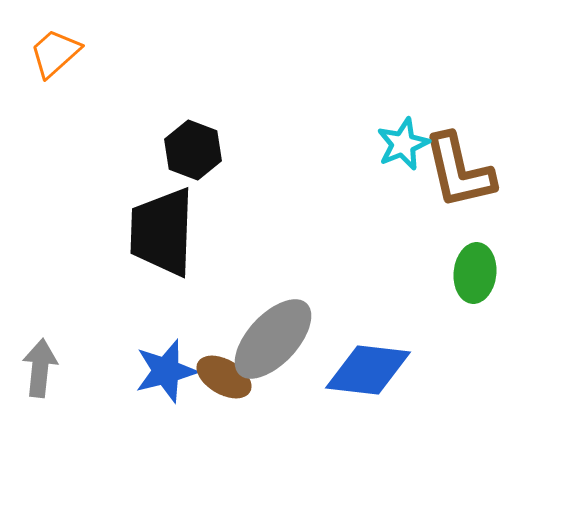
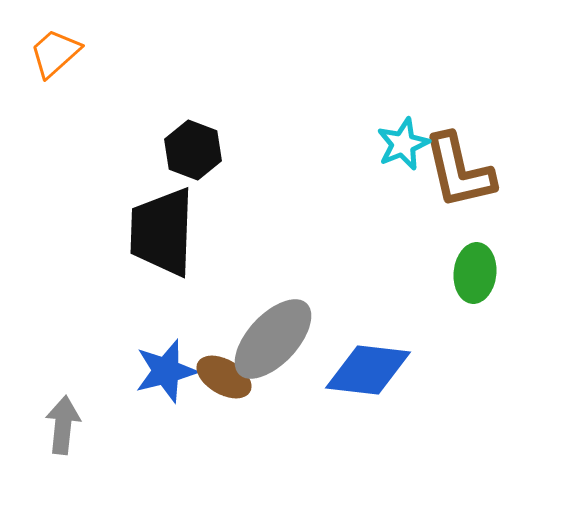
gray arrow: moved 23 px right, 57 px down
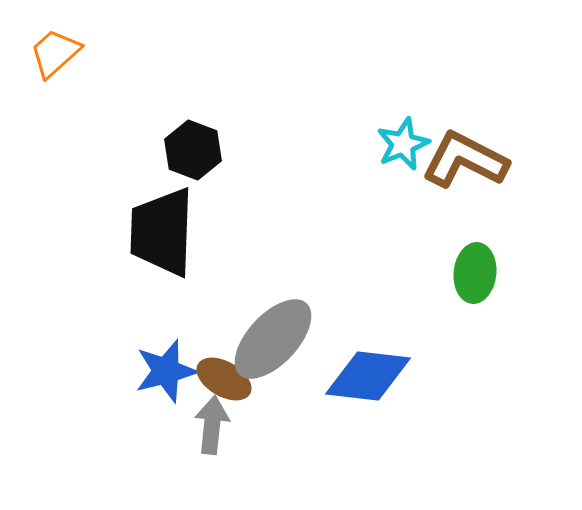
brown L-shape: moved 6 px right, 11 px up; rotated 130 degrees clockwise
blue diamond: moved 6 px down
brown ellipse: moved 2 px down
gray arrow: moved 149 px right
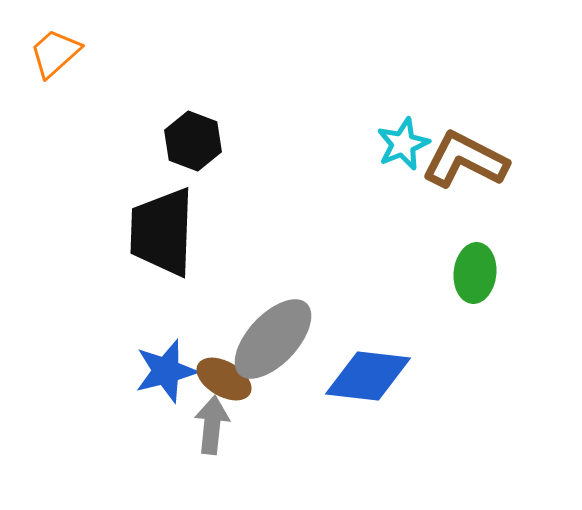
black hexagon: moved 9 px up
